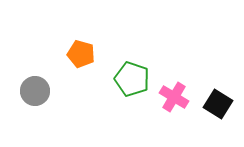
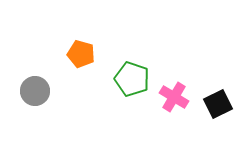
black square: rotated 32 degrees clockwise
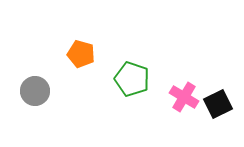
pink cross: moved 10 px right
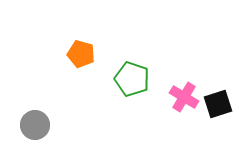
gray circle: moved 34 px down
black square: rotated 8 degrees clockwise
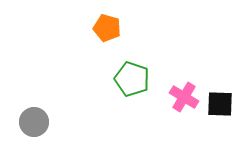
orange pentagon: moved 26 px right, 26 px up
black square: moved 2 px right; rotated 20 degrees clockwise
gray circle: moved 1 px left, 3 px up
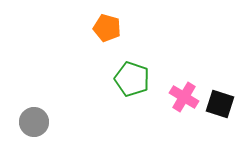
black square: rotated 16 degrees clockwise
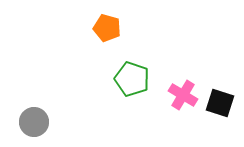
pink cross: moved 1 px left, 2 px up
black square: moved 1 px up
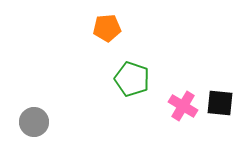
orange pentagon: rotated 20 degrees counterclockwise
pink cross: moved 11 px down
black square: rotated 12 degrees counterclockwise
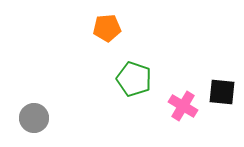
green pentagon: moved 2 px right
black square: moved 2 px right, 11 px up
gray circle: moved 4 px up
